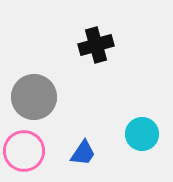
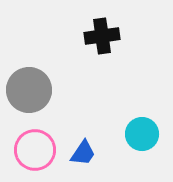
black cross: moved 6 px right, 9 px up; rotated 8 degrees clockwise
gray circle: moved 5 px left, 7 px up
pink circle: moved 11 px right, 1 px up
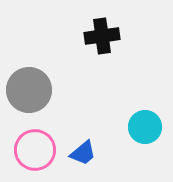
cyan circle: moved 3 px right, 7 px up
blue trapezoid: rotated 16 degrees clockwise
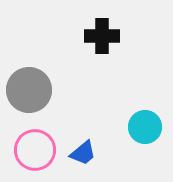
black cross: rotated 8 degrees clockwise
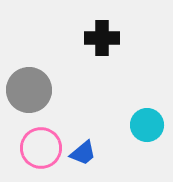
black cross: moved 2 px down
cyan circle: moved 2 px right, 2 px up
pink circle: moved 6 px right, 2 px up
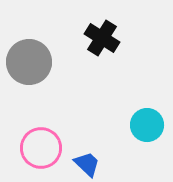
black cross: rotated 32 degrees clockwise
gray circle: moved 28 px up
blue trapezoid: moved 4 px right, 11 px down; rotated 96 degrees counterclockwise
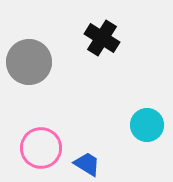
blue trapezoid: rotated 12 degrees counterclockwise
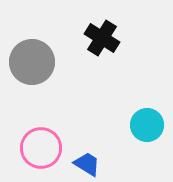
gray circle: moved 3 px right
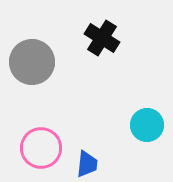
blue trapezoid: rotated 64 degrees clockwise
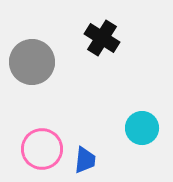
cyan circle: moved 5 px left, 3 px down
pink circle: moved 1 px right, 1 px down
blue trapezoid: moved 2 px left, 4 px up
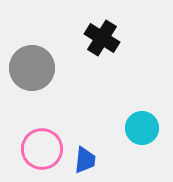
gray circle: moved 6 px down
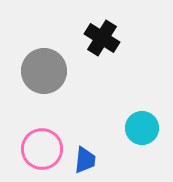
gray circle: moved 12 px right, 3 px down
